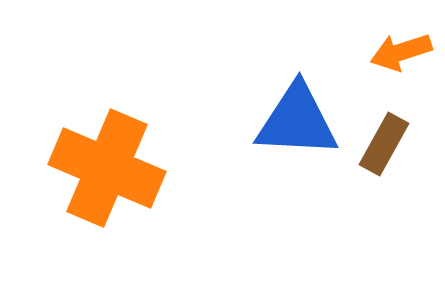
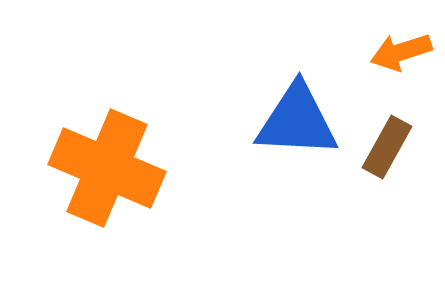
brown rectangle: moved 3 px right, 3 px down
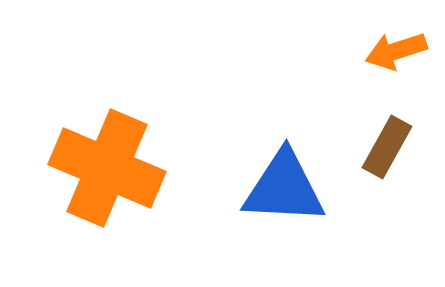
orange arrow: moved 5 px left, 1 px up
blue triangle: moved 13 px left, 67 px down
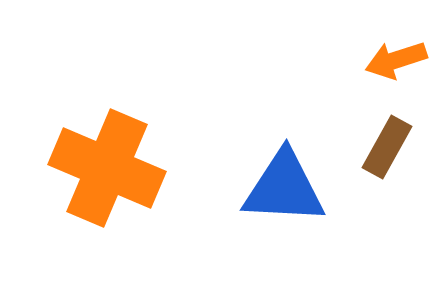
orange arrow: moved 9 px down
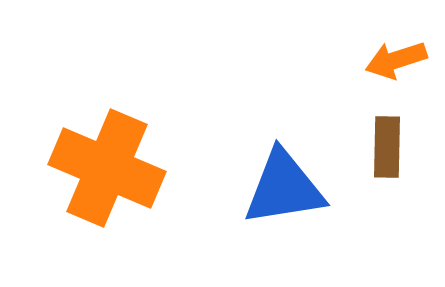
brown rectangle: rotated 28 degrees counterclockwise
blue triangle: rotated 12 degrees counterclockwise
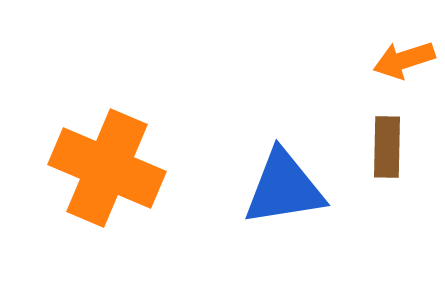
orange arrow: moved 8 px right
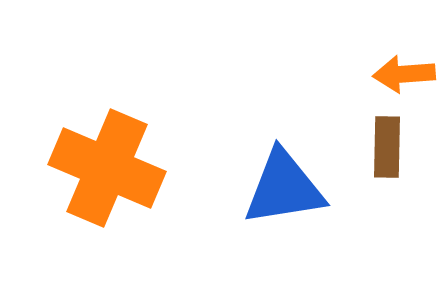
orange arrow: moved 14 px down; rotated 14 degrees clockwise
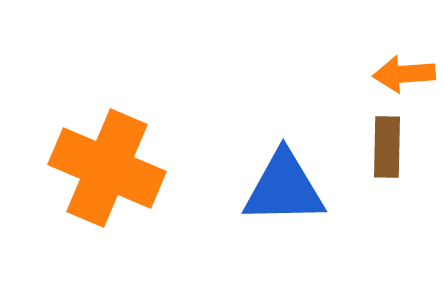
blue triangle: rotated 8 degrees clockwise
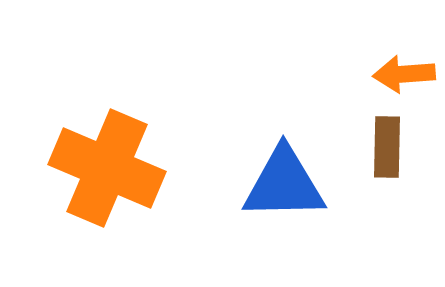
blue triangle: moved 4 px up
